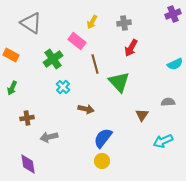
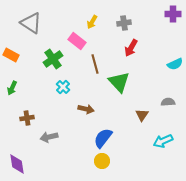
purple cross: rotated 21 degrees clockwise
purple diamond: moved 11 px left
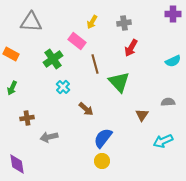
gray triangle: moved 1 px up; rotated 30 degrees counterclockwise
orange rectangle: moved 1 px up
cyan semicircle: moved 2 px left, 3 px up
brown arrow: rotated 28 degrees clockwise
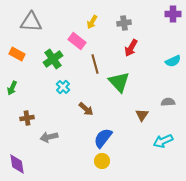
orange rectangle: moved 6 px right
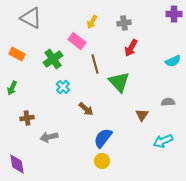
purple cross: moved 1 px right
gray triangle: moved 4 px up; rotated 25 degrees clockwise
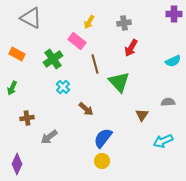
yellow arrow: moved 3 px left
gray arrow: rotated 24 degrees counterclockwise
purple diamond: rotated 35 degrees clockwise
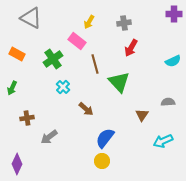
blue semicircle: moved 2 px right
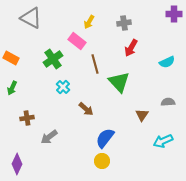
orange rectangle: moved 6 px left, 4 px down
cyan semicircle: moved 6 px left, 1 px down
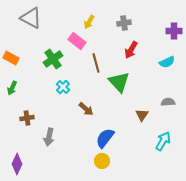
purple cross: moved 17 px down
red arrow: moved 2 px down
brown line: moved 1 px right, 1 px up
gray arrow: rotated 42 degrees counterclockwise
cyan arrow: rotated 144 degrees clockwise
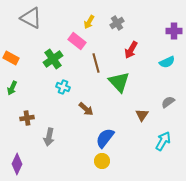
gray cross: moved 7 px left; rotated 24 degrees counterclockwise
cyan cross: rotated 24 degrees counterclockwise
gray semicircle: rotated 32 degrees counterclockwise
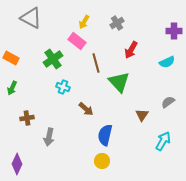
yellow arrow: moved 5 px left
blue semicircle: moved 3 px up; rotated 25 degrees counterclockwise
